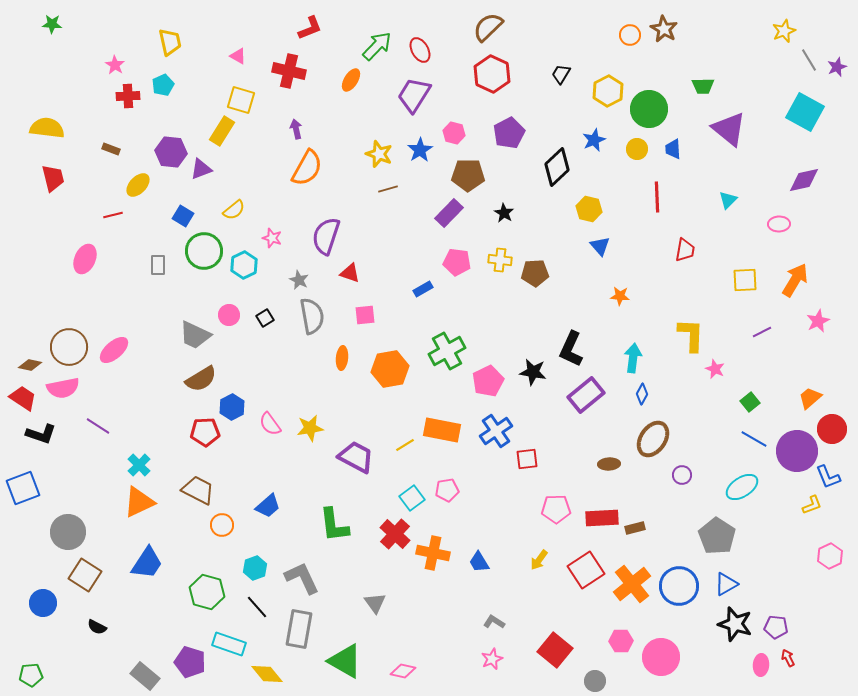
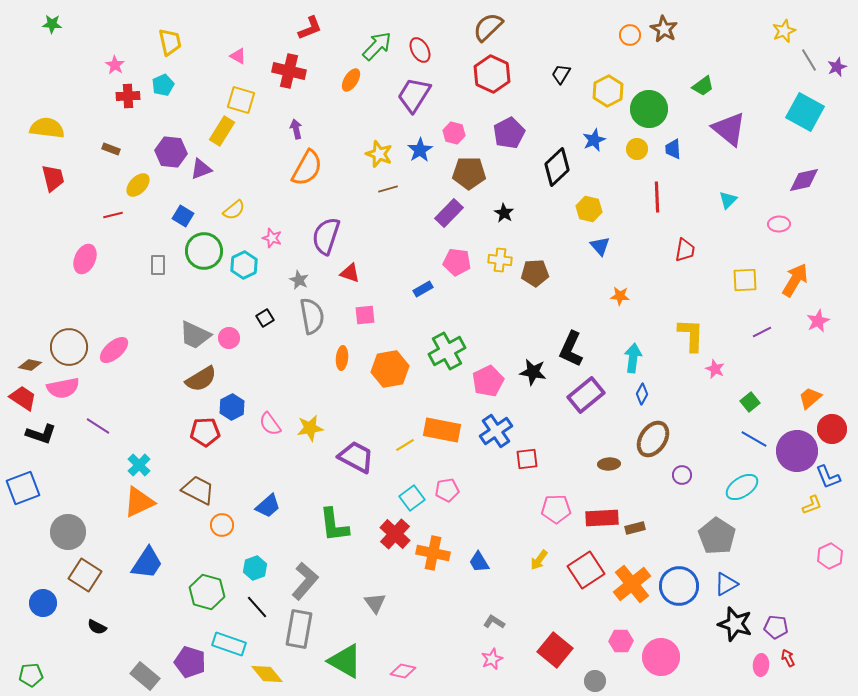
green trapezoid at (703, 86): rotated 35 degrees counterclockwise
brown pentagon at (468, 175): moved 1 px right, 2 px up
pink circle at (229, 315): moved 23 px down
gray L-shape at (302, 578): moved 3 px right, 3 px down; rotated 66 degrees clockwise
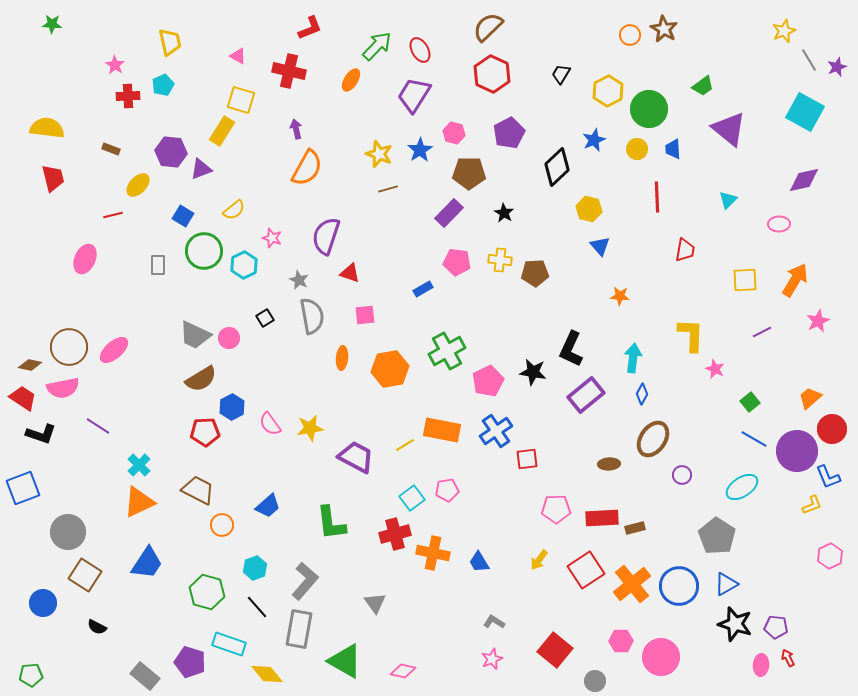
green L-shape at (334, 525): moved 3 px left, 2 px up
red cross at (395, 534): rotated 32 degrees clockwise
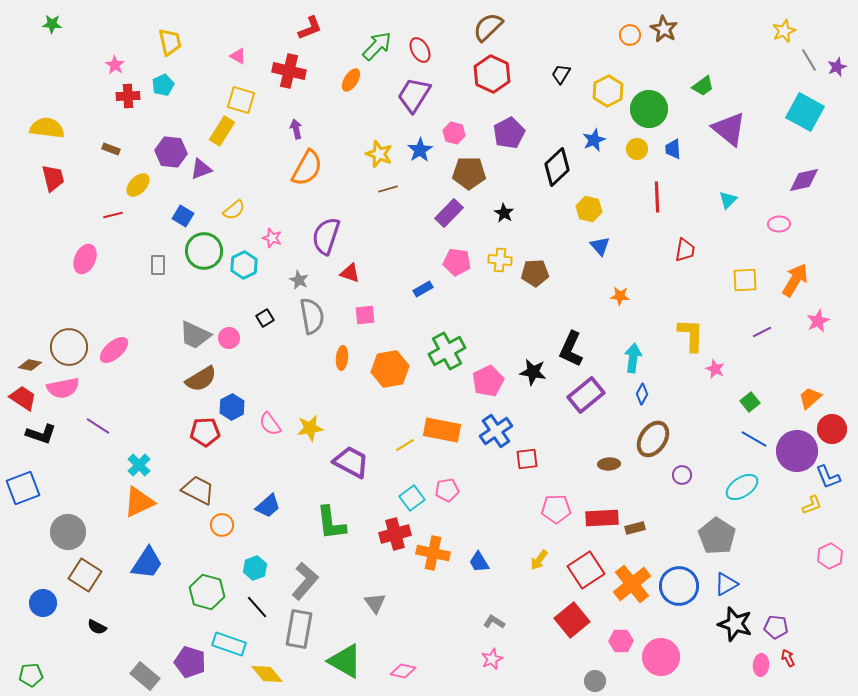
purple trapezoid at (356, 457): moved 5 px left, 5 px down
red square at (555, 650): moved 17 px right, 30 px up; rotated 12 degrees clockwise
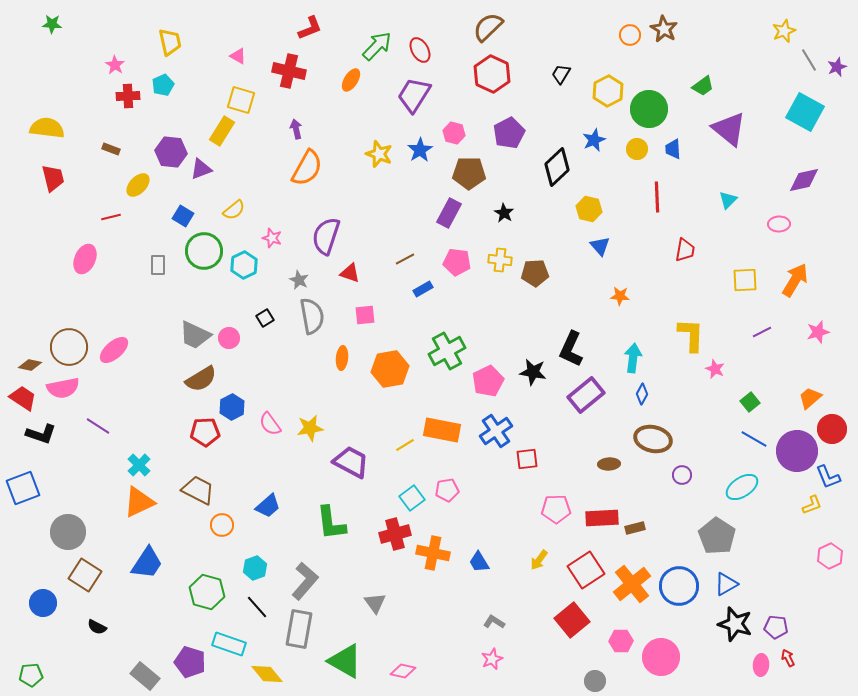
brown line at (388, 189): moved 17 px right, 70 px down; rotated 12 degrees counterclockwise
purple rectangle at (449, 213): rotated 16 degrees counterclockwise
red line at (113, 215): moved 2 px left, 2 px down
pink star at (818, 321): moved 11 px down; rotated 10 degrees clockwise
brown ellipse at (653, 439): rotated 69 degrees clockwise
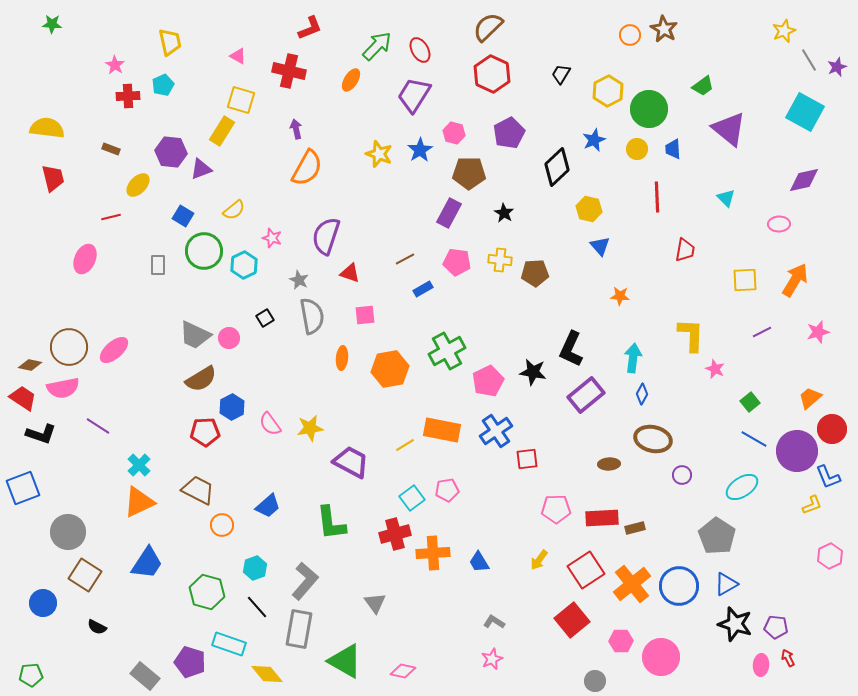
cyan triangle at (728, 200): moved 2 px left, 2 px up; rotated 30 degrees counterclockwise
orange cross at (433, 553): rotated 16 degrees counterclockwise
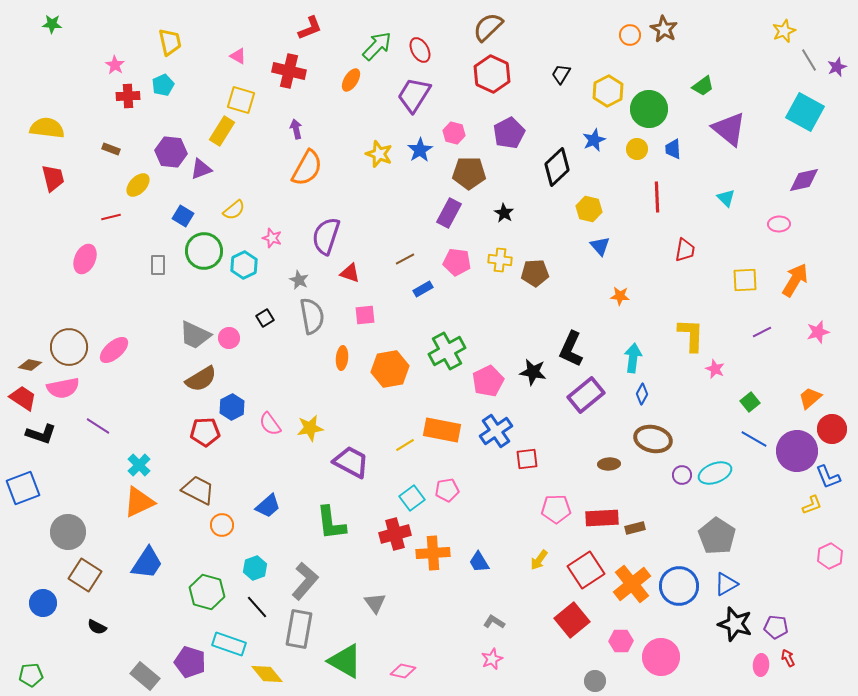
cyan ellipse at (742, 487): moved 27 px left, 14 px up; rotated 12 degrees clockwise
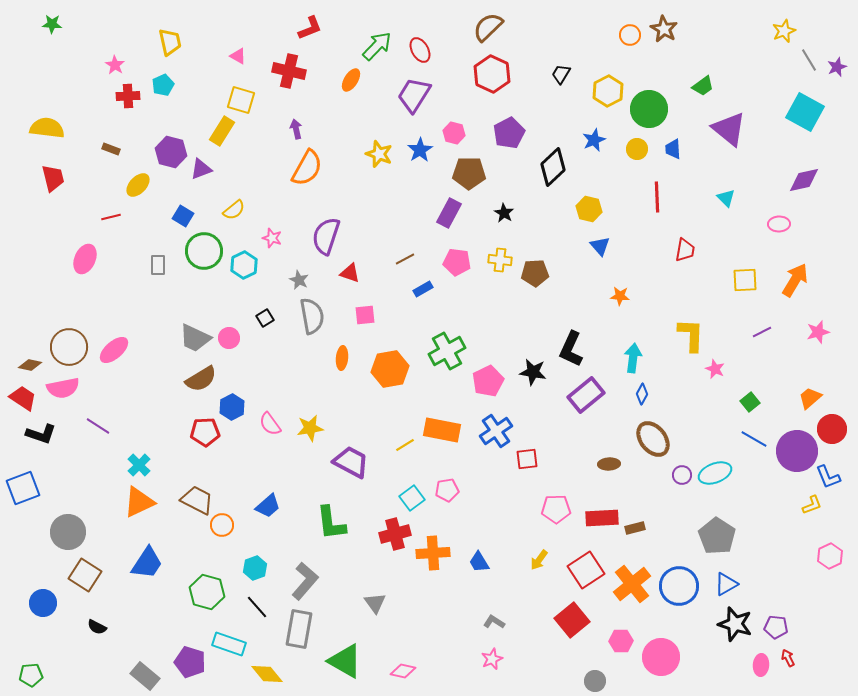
purple hexagon at (171, 152): rotated 8 degrees clockwise
black diamond at (557, 167): moved 4 px left
gray trapezoid at (195, 335): moved 3 px down
brown ellipse at (653, 439): rotated 39 degrees clockwise
brown trapezoid at (198, 490): moved 1 px left, 10 px down
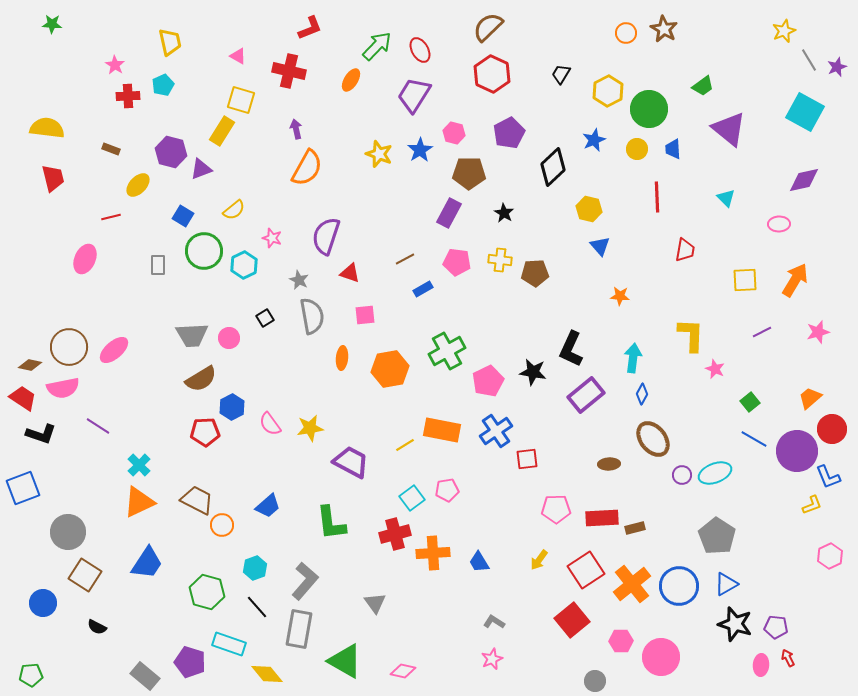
orange circle at (630, 35): moved 4 px left, 2 px up
gray trapezoid at (195, 338): moved 3 px left, 3 px up; rotated 28 degrees counterclockwise
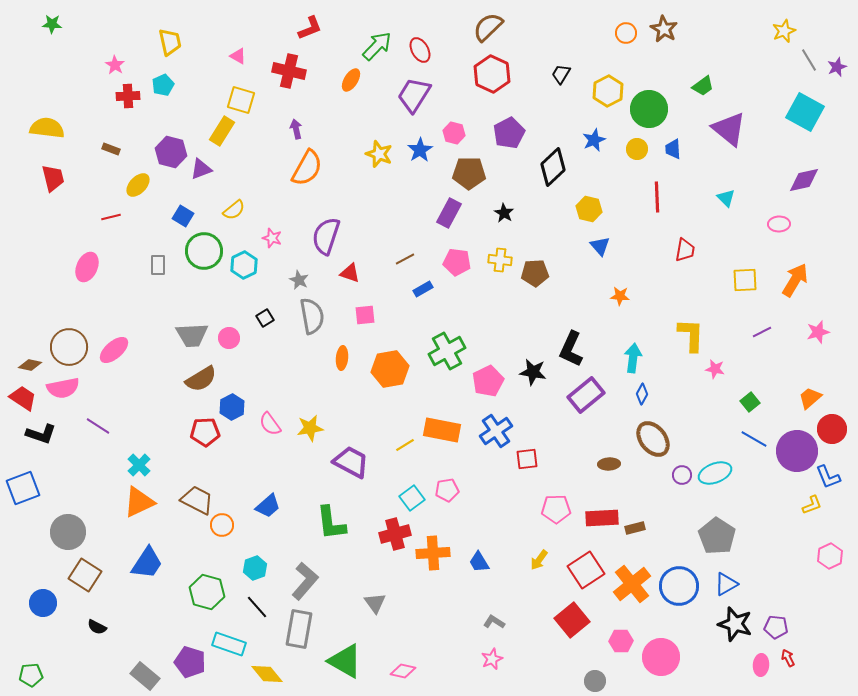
pink ellipse at (85, 259): moved 2 px right, 8 px down
pink star at (715, 369): rotated 12 degrees counterclockwise
